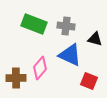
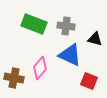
brown cross: moved 2 px left; rotated 12 degrees clockwise
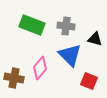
green rectangle: moved 2 px left, 1 px down
blue triangle: rotated 20 degrees clockwise
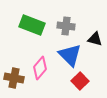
red square: moved 9 px left; rotated 24 degrees clockwise
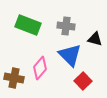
green rectangle: moved 4 px left
red square: moved 3 px right
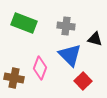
green rectangle: moved 4 px left, 2 px up
pink diamond: rotated 20 degrees counterclockwise
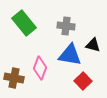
green rectangle: rotated 30 degrees clockwise
black triangle: moved 2 px left, 6 px down
blue triangle: rotated 35 degrees counterclockwise
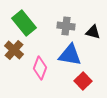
black triangle: moved 13 px up
brown cross: moved 28 px up; rotated 30 degrees clockwise
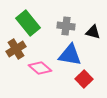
green rectangle: moved 4 px right
brown cross: moved 2 px right, 1 px up; rotated 18 degrees clockwise
pink diamond: rotated 70 degrees counterclockwise
red square: moved 1 px right, 2 px up
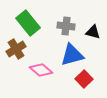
blue triangle: moved 2 px right; rotated 25 degrees counterclockwise
pink diamond: moved 1 px right, 2 px down
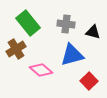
gray cross: moved 2 px up
red square: moved 5 px right, 2 px down
